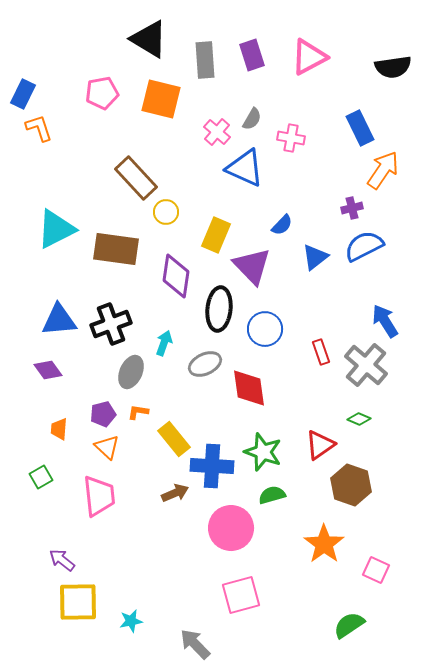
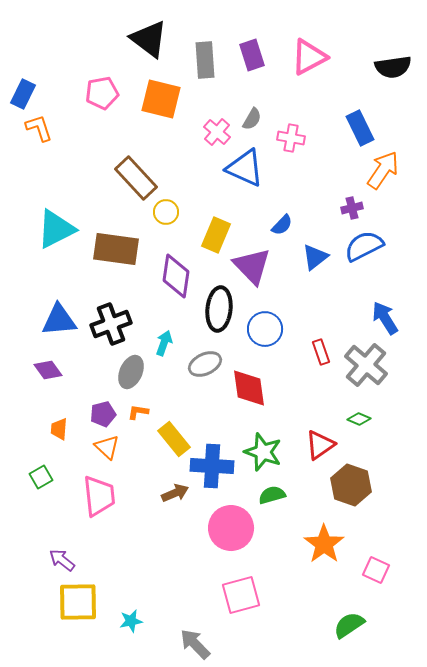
black triangle at (149, 39): rotated 6 degrees clockwise
blue arrow at (385, 321): moved 3 px up
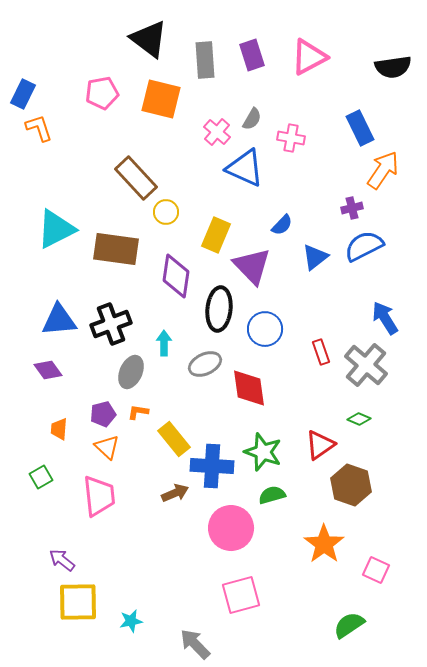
cyan arrow at (164, 343): rotated 20 degrees counterclockwise
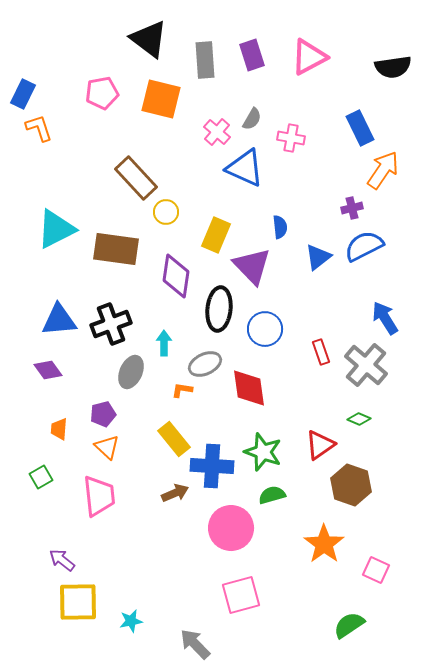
blue semicircle at (282, 225): moved 2 px left, 2 px down; rotated 50 degrees counterclockwise
blue triangle at (315, 257): moved 3 px right
orange L-shape at (138, 412): moved 44 px right, 22 px up
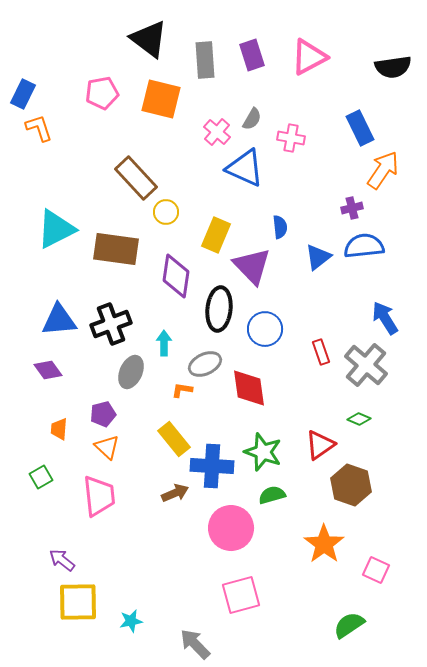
blue semicircle at (364, 246): rotated 21 degrees clockwise
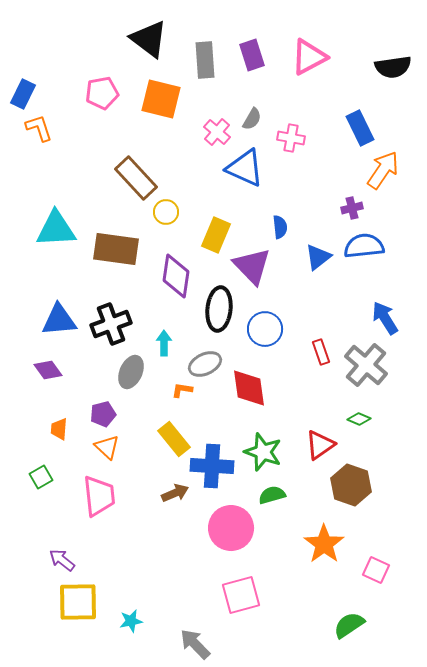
cyan triangle at (56, 229): rotated 24 degrees clockwise
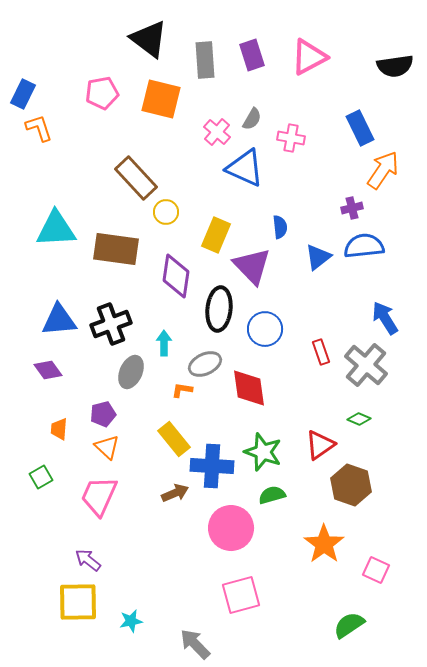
black semicircle at (393, 67): moved 2 px right, 1 px up
pink trapezoid at (99, 496): rotated 150 degrees counterclockwise
purple arrow at (62, 560): moved 26 px right
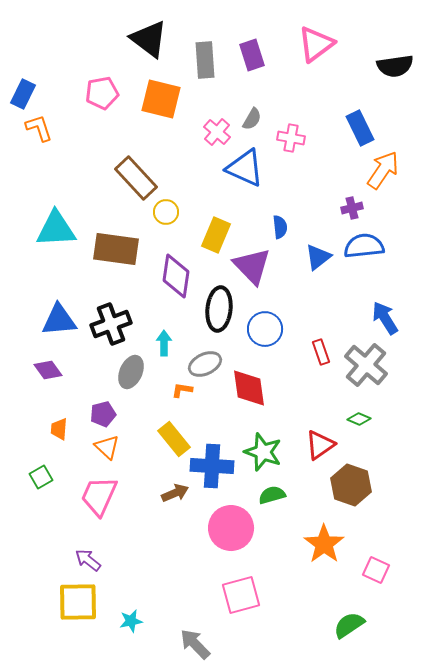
pink triangle at (309, 57): moved 7 px right, 13 px up; rotated 9 degrees counterclockwise
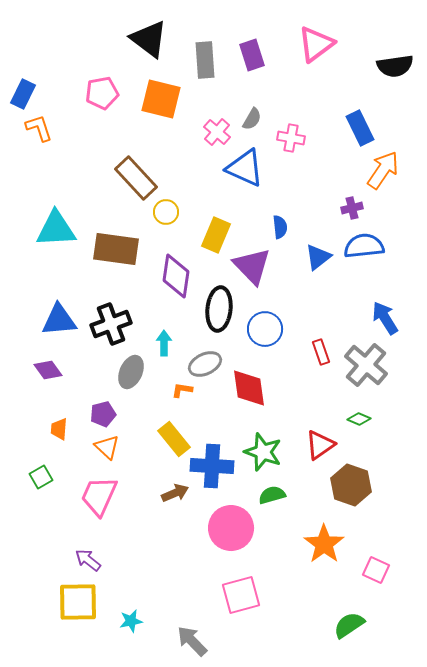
gray arrow at (195, 644): moved 3 px left, 3 px up
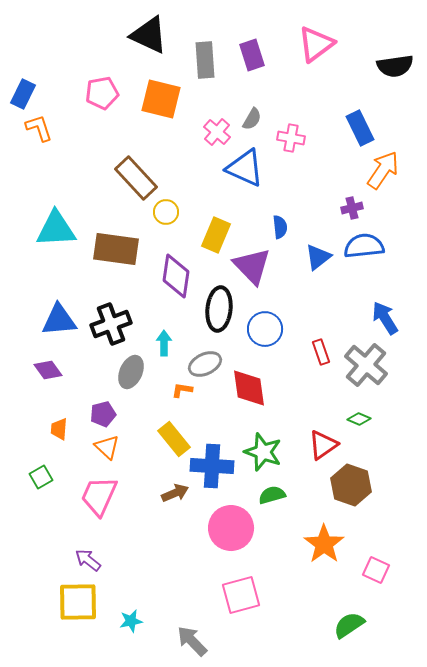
black triangle at (149, 39): moved 4 px up; rotated 12 degrees counterclockwise
red triangle at (320, 445): moved 3 px right
